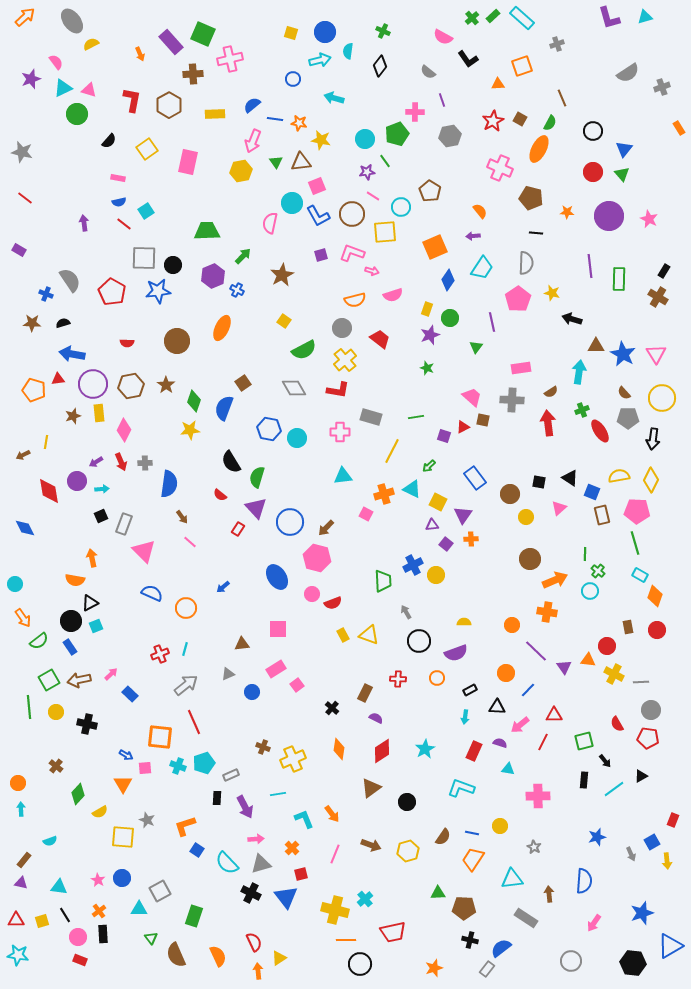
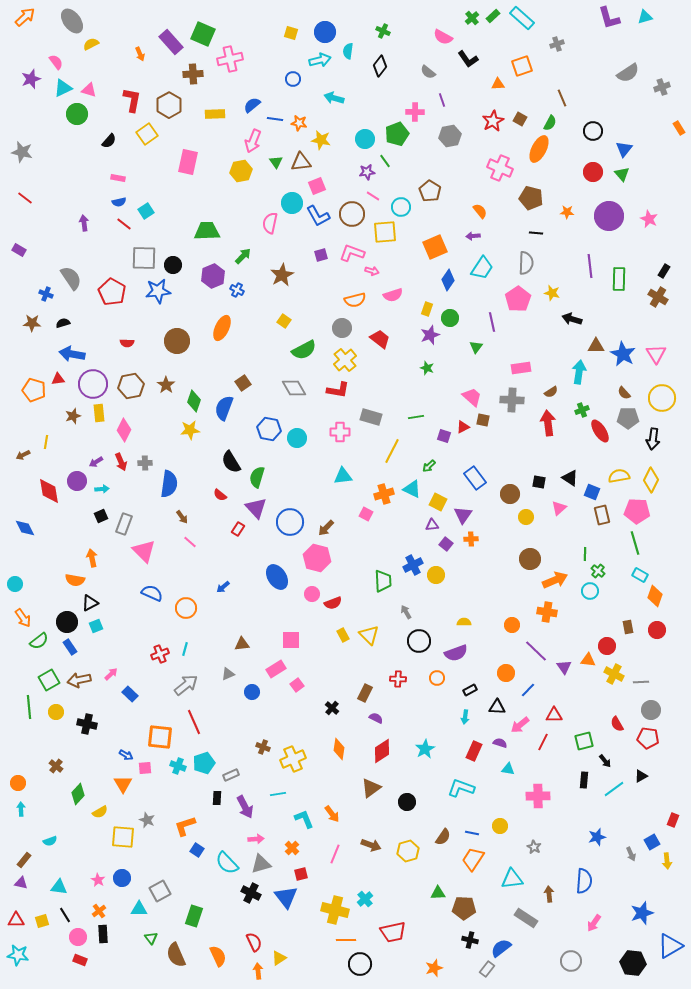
yellow square at (147, 149): moved 15 px up
gray semicircle at (70, 280): moved 1 px right, 2 px up
black circle at (71, 621): moved 4 px left, 1 px down
pink square at (278, 629): moved 13 px right, 11 px down
yellow triangle at (369, 635): rotated 25 degrees clockwise
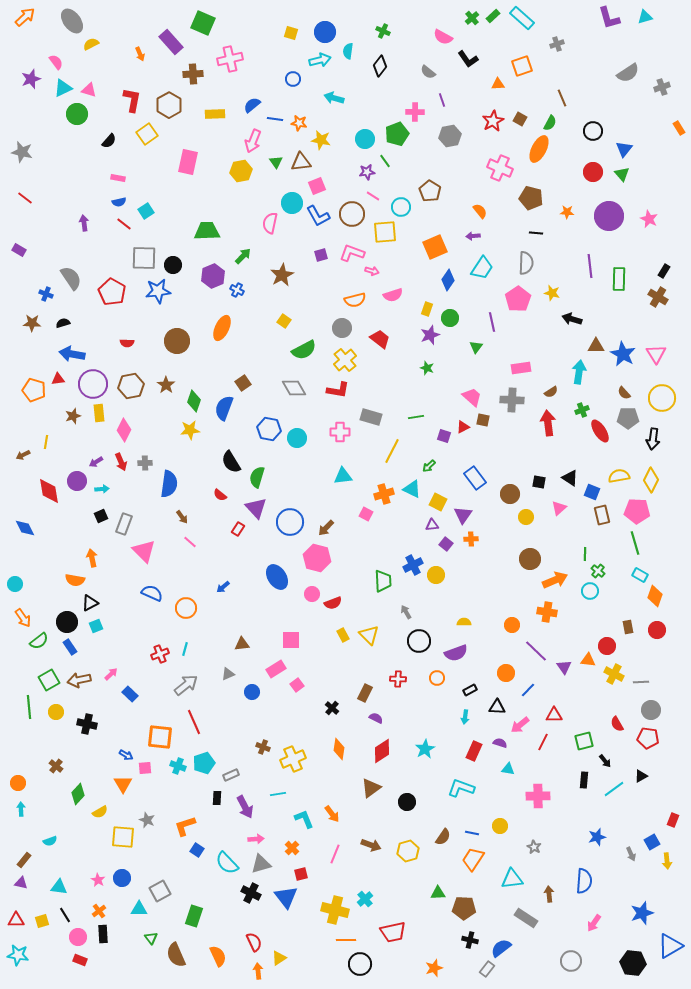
green square at (203, 34): moved 11 px up
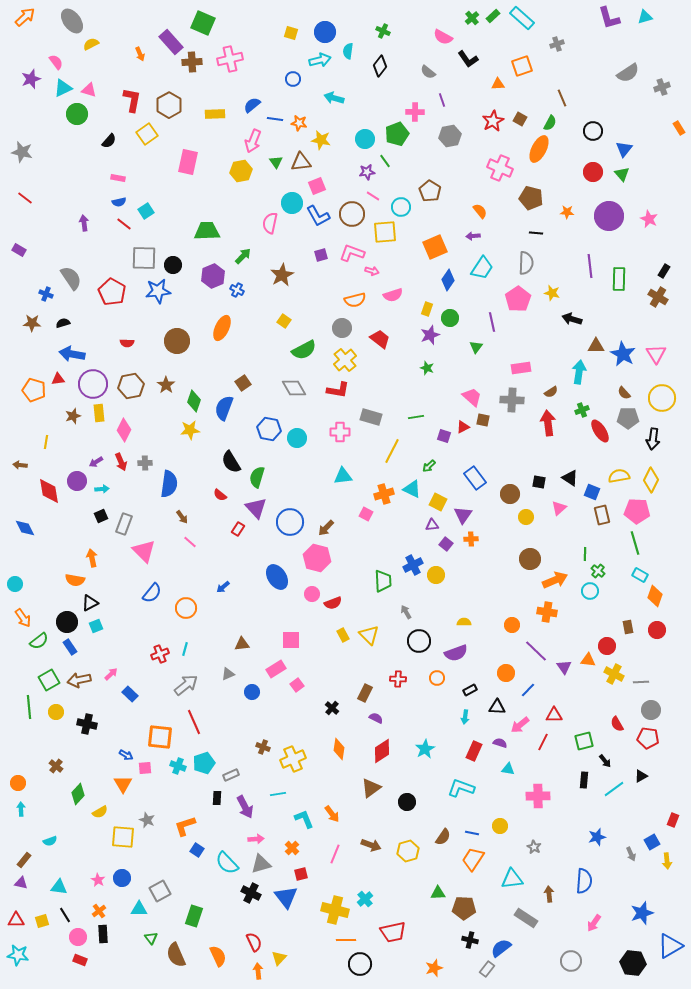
brown cross at (193, 74): moved 1 px left, 12 px up
brown arrow at (23, 455): moved 3 px left, 10 px down; rotated 32 degrees clockwise
blue semicircle at (152, 593): rotated 105 degrees clockwise
yellow triangle at (279, 958): rotated 14 degrees counterclockwise
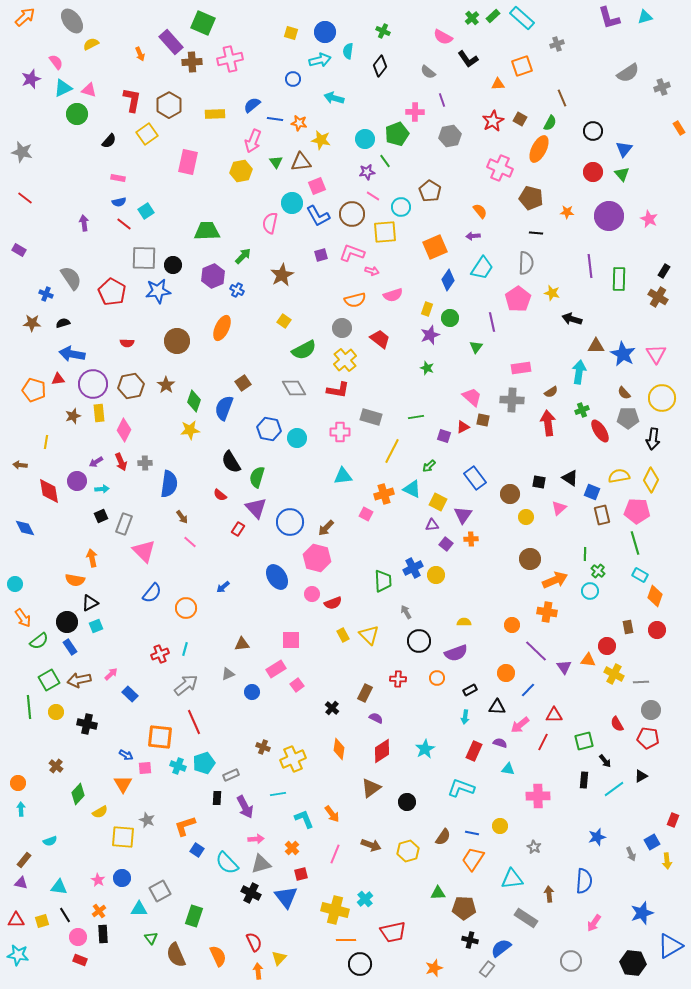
blue cross at (413, 565): moved 3 px down
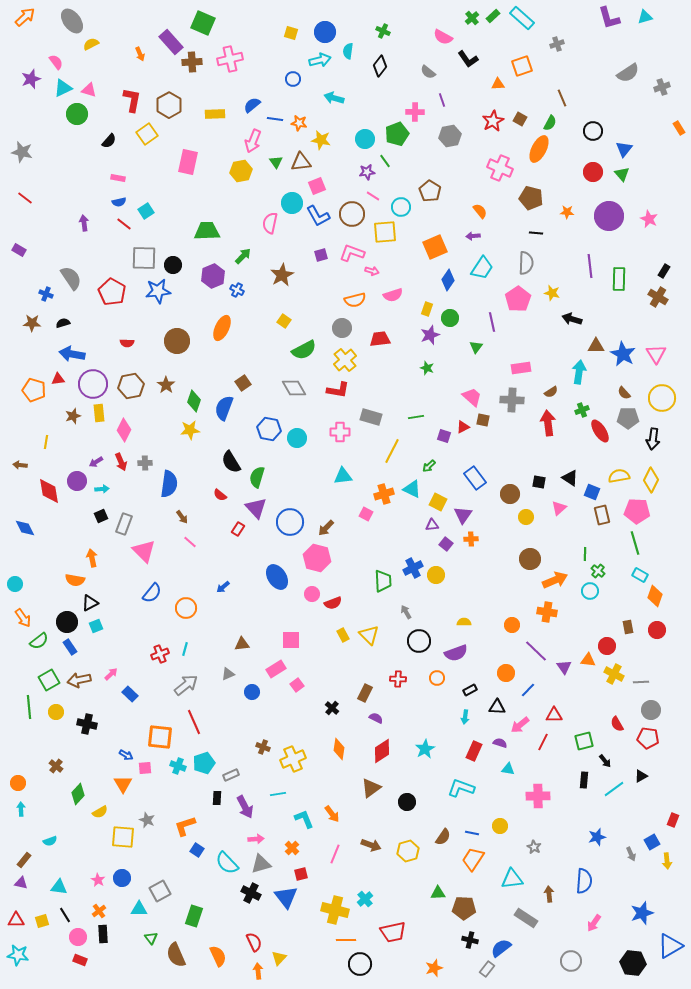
red trapezoid at (380, 339): rotated 45 degrees counterclockwise
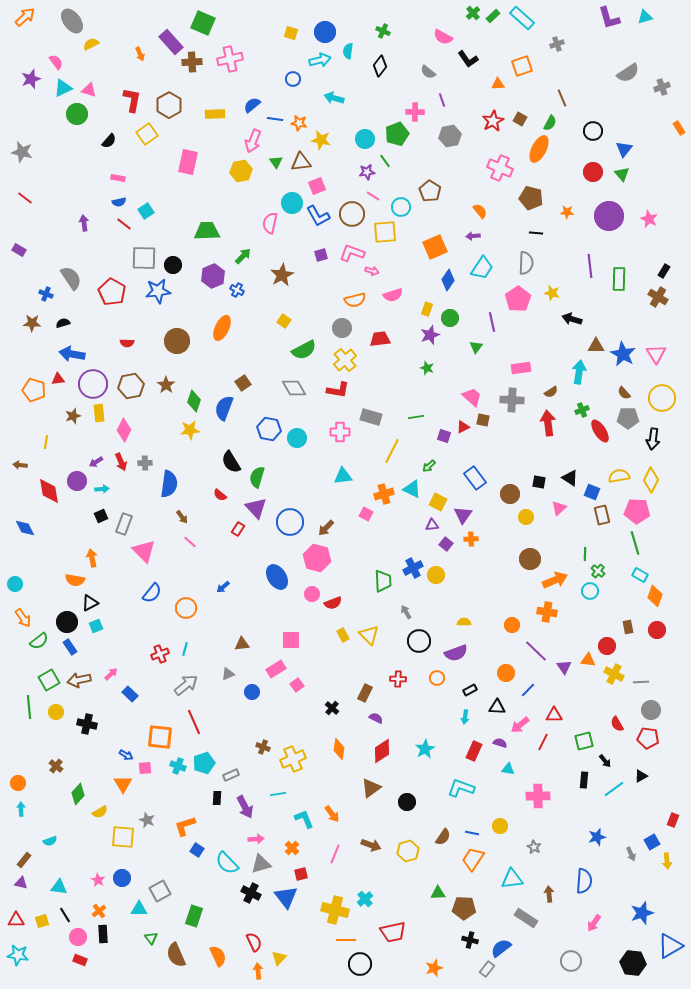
green cross at (472, 18): moved 1 px right, 5 px up
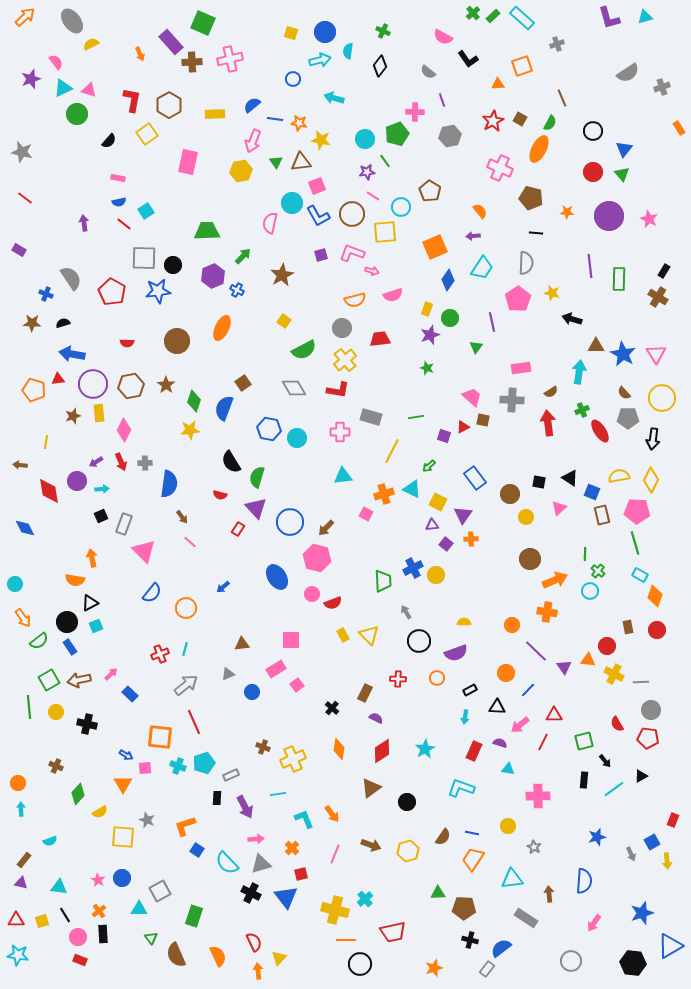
red semicircle at (220, 495): rotated 24 degrees counterclockwise
brown cross at (56, 766): rotated 16 degrees counterclockwise
yellow circle at (500, 826): moved 8 px right
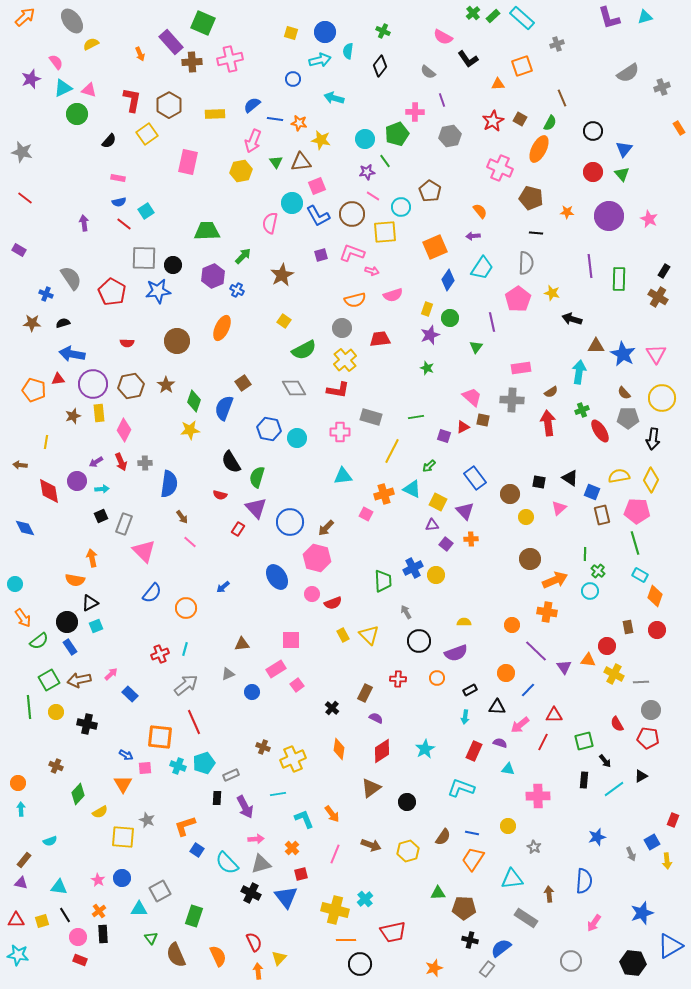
purple triangle at (463, 515): moved 2 px right, 4 px up; rotated 18 degrees counterclockwise
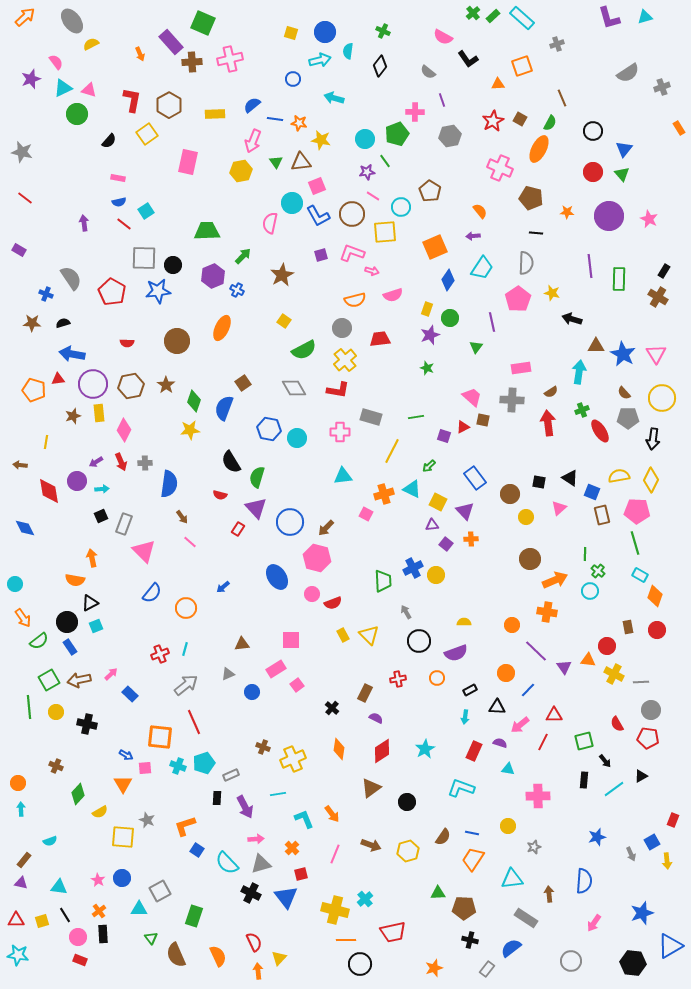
red cross at (398, 679): rotated 14 degrees counterclockwise
gray star at (534, 847): rotated 24 degrees clockwise
blue semicircle at (501, 948): moved 10 px right
